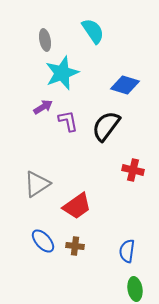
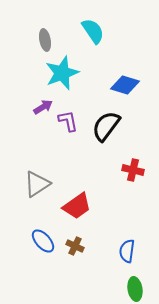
brown cross: rotated 18 degrees clockwise
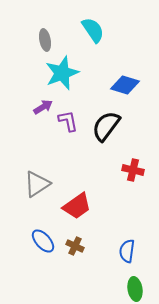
cyan semicircle: moved 1 px up
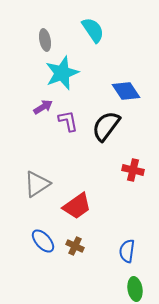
blue diamond: moved 1 px right, 6 px down; rotated 40 degrees clockwise
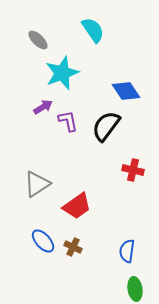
gray ellipse: moved 7 px left; rotated 35 degrees counterclockwise
brown cross: moved 2 px left, 1 px down
